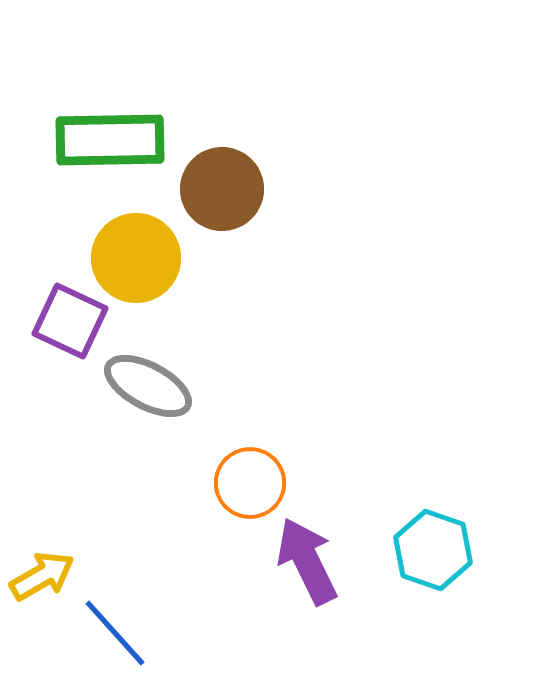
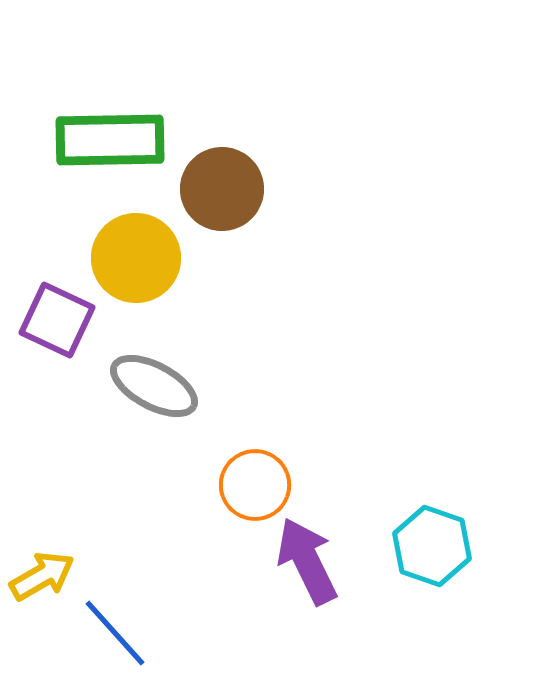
purple square: moved 13 px left, 1 px up
gray ellipse: moved 6 px right
orange circle: moved 5 px right, 2 px down
cyan hexagon: moved 1 px left, 4 px up
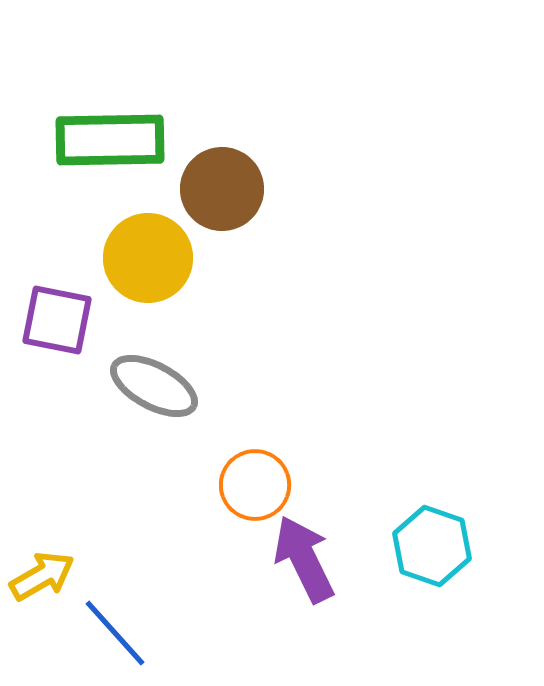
yellow circle: moved 12 px right
purple square: rotated 14 degrees counterclockwise
purple arrow: moved 3 px left, 2 px up
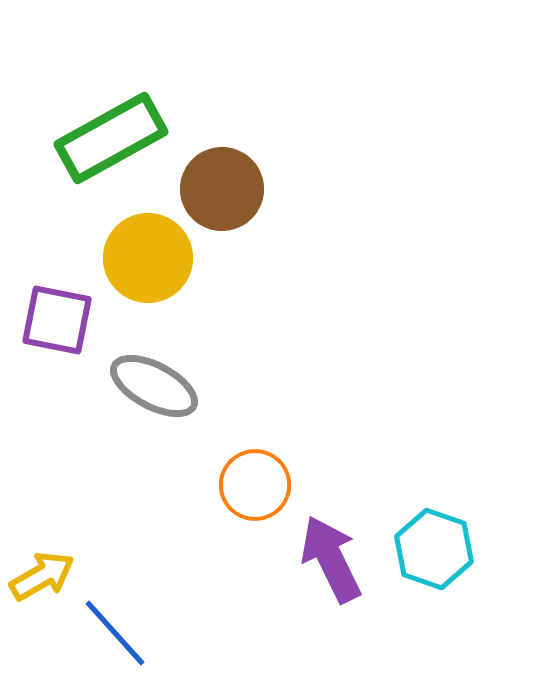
green rectangle: moved 1 px right, 2 px up; rotated 28 degrees counterclockwise
cyan hexagon: moved 2 px right, 3 px down
purple arrow: moved 27 px right
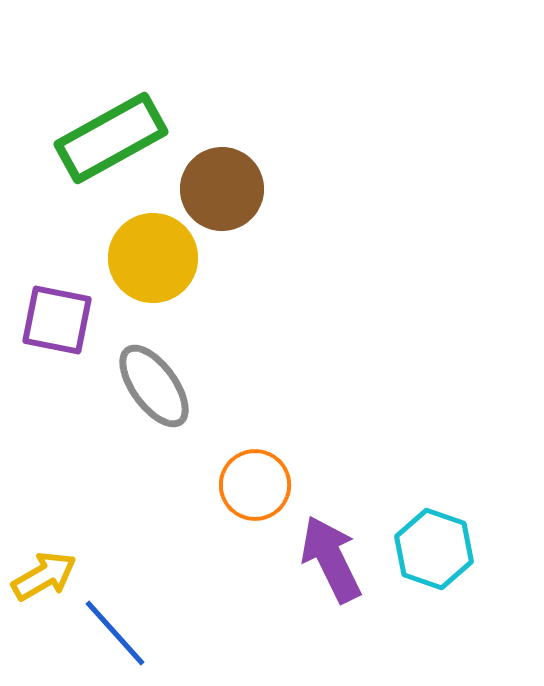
yellow circle: moved 5 px right
gray ellipse: rotated 26 degrees clockwise
yellow arrow: moved 2 px right
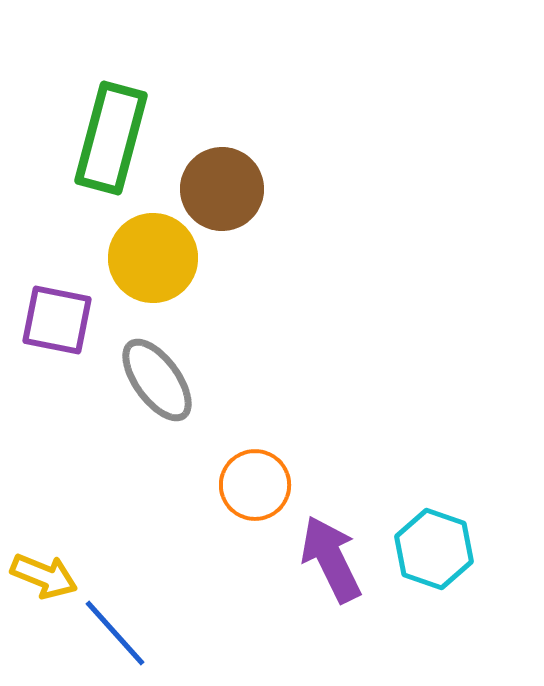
green rectangle: rotated 46 degrees counterclockwise
gray ellipse: moved 3 px right, 6 px up
yellow arrow: rotated 52 degrees clockwise
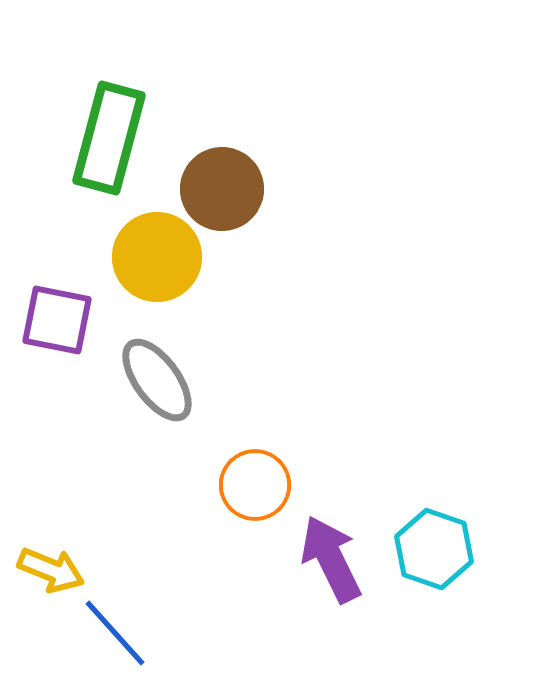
green rectangle: moved 2 px left
yellow circle: moved 4 px right, 1 px up
yellow arrow: moved 7 px right, 6 px up
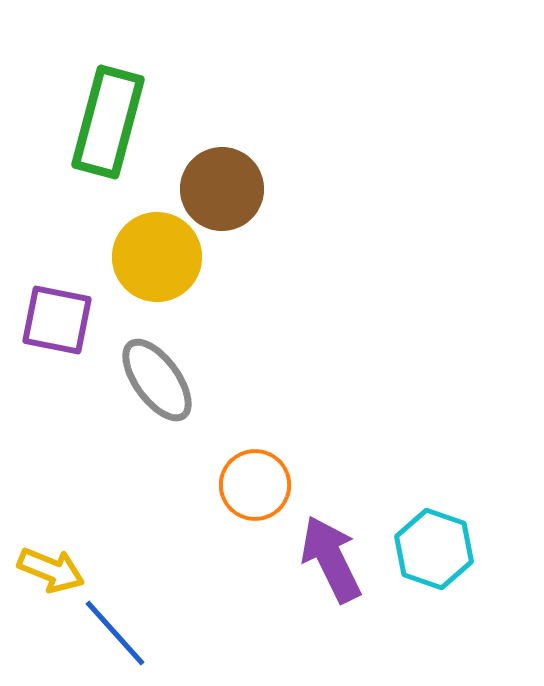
green rectangle: moved 1 px left, 16 px up
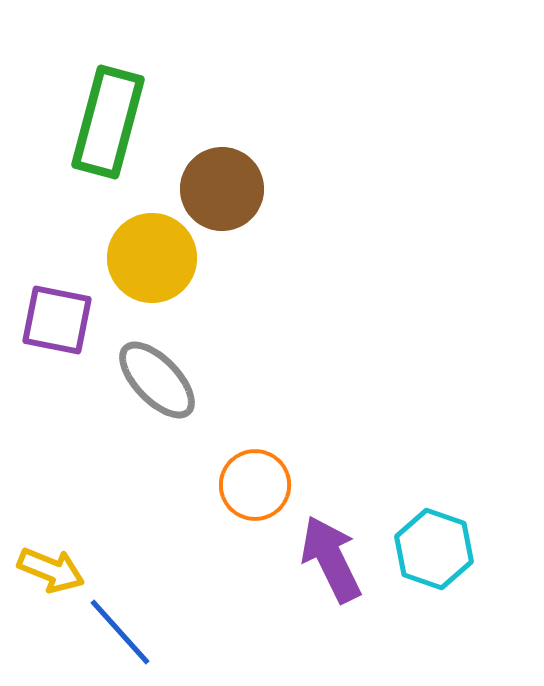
yellow circle: moved 5 px left, 1 px down
gray ellipse: rotated 8 degrees counterclockwise
blue line: moved 5 px right, 1 px up
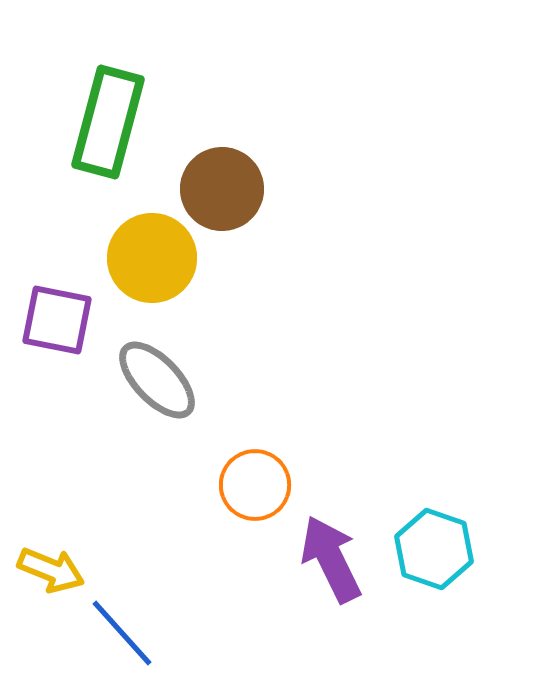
blue line: moved 2 px right, 1 px down
